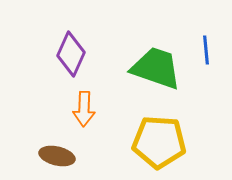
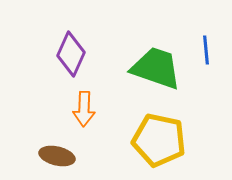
yellow pentagon: moved 2 px up; rotated 8 degrees clockwise
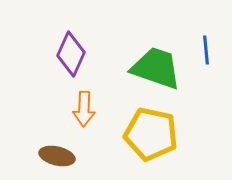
yellow pentagon: moved 8 px left, 6 px up
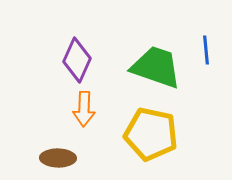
purple diamond: moved 6 px right, 6 px down
green trapezoid: moved 1 px up
brown ellipse: moved 1 px right, 2 px down; rotated 12 degrees counterclockwise
